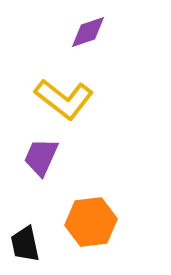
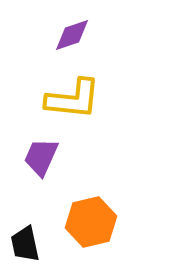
purple diamond: moved 16 px left, 3 px down
yellow L-shape: moved 9 px right; rotated 32 degrees counterclockwise
orange hexagon: rotated 6 degrees counterclockwise
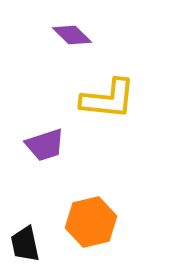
purple diamond: rotated 63 degrees clockwise
yellow L-shape: moved 35 px right
purple trapezoid: moved 4 px right, 12 px up; rotated 132 degrees counterclockwise
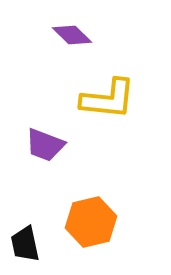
purple trapezoid: rotated 39 degrees clockwise
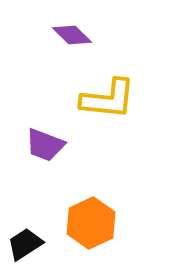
orange hexagon: moved 1 px down; rotated 12 degrees counterclockwise
black trapezoid: rotated 69 degrees clockwise
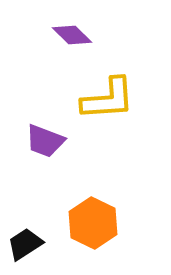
yellow L-shape: rotated 10 degrees counterclockwise
purple trapezoid: moved 4 px up
orange hexagon: moved 2 px right; rotated 9 degrees counterclockwise
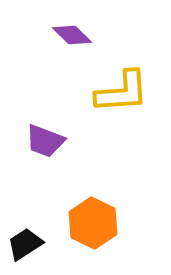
yellow L-shape: moved 14 px right, 7 px up
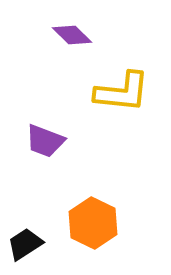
yellow L-shape: rotated 10 degrees clockwise
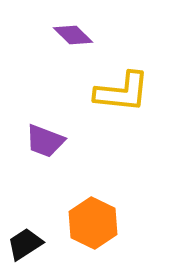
purple diamond: moved 1 px right
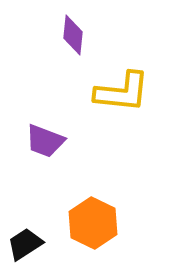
purple diamond: rotated 51 degrees clockwise
